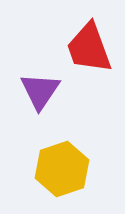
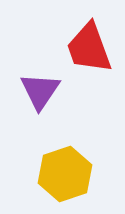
yellow hexagon: moved 3 px right, 5 px down
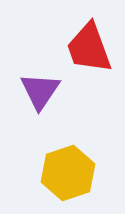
yellow hexagon: moved 3 px right, 1 px up
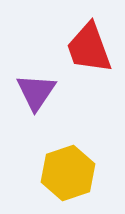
purple triangle: moved 4 px left, 1 px down
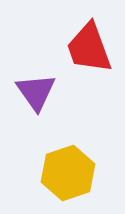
purple triangle: rotated 9 degrees counterclockwise
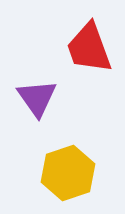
purple triangle: moved 1 px right, 6 px down
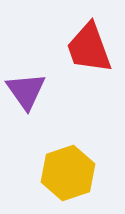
purple triangle: moved 11 px left, 7 px up
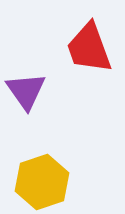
yellow hexagon: moved 26 px left, 9 px down
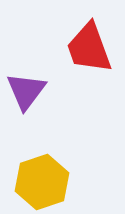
purple triangle: rotated 12 degrees clockwise
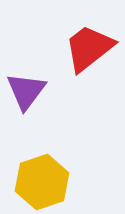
red trapezoid: rotated 72 degrees clockwise
